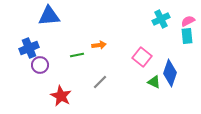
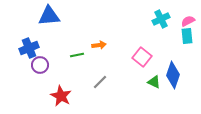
blue diamond: moved 3 px right, 2 px down
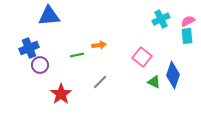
red star: moved 2 px up; rotated 10 degrees clockwise
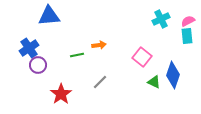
blue cross: rotated 12 degrees counterclockwise
purple circle: moved 2 px left
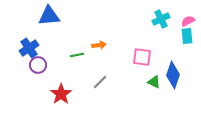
pink square: rotated 30 degrees counterclockwise
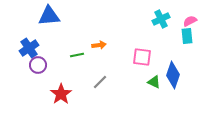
pink semicircle: moved 2 px right
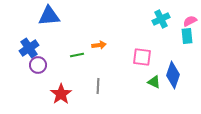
gray line: moved 2 px left, 4 px down; rotated 42 degrees counterclockwise
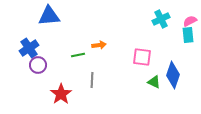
cyan rectangle: moved 1 px right, 1 px up
green line: moved 1 px right
gray line: moved 6 px left, 6 px up
